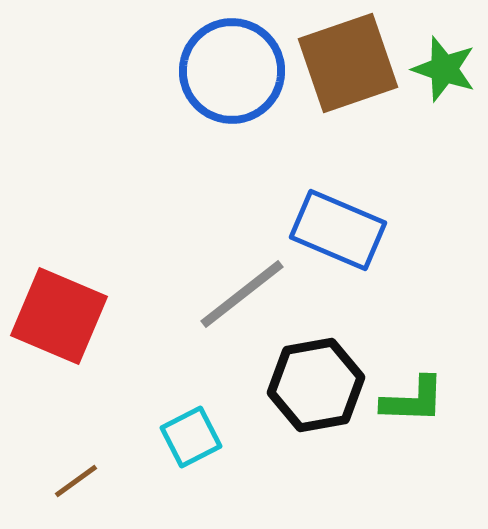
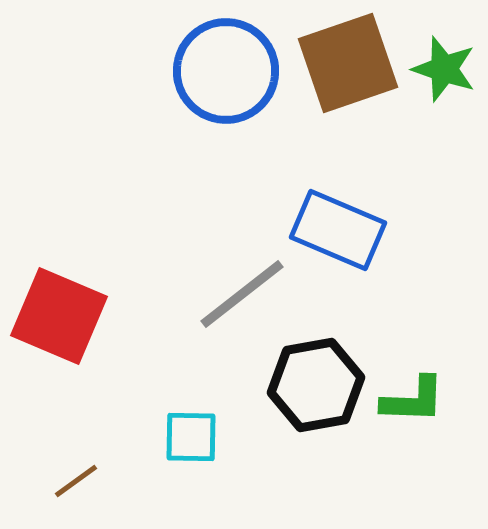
blue circle: moved 6 px left
cyan square: rotated 28 degrees clockwise
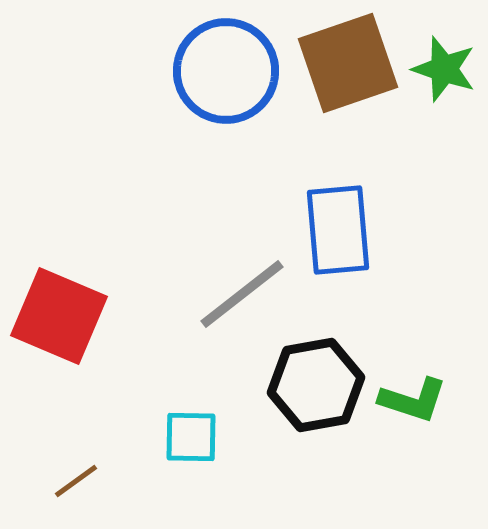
blue rectangle: rotated 62 degrees clockwise
green L-shape: rotated 16 degrees clockwise
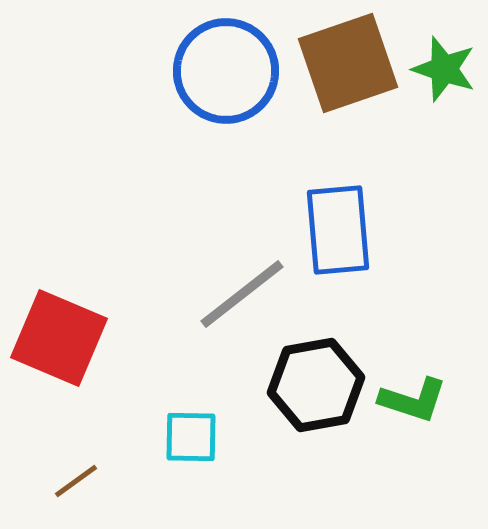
red square: moved 22 px down
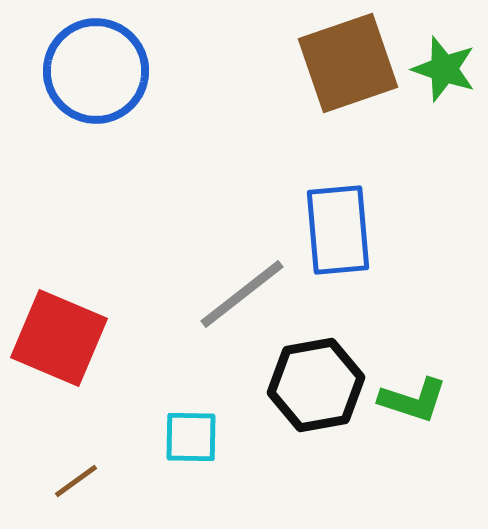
blue circle: moved 130 px left
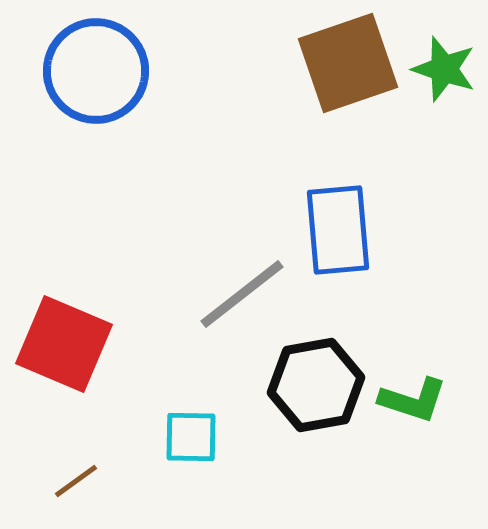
red square: moved 5 px right, 6 px down
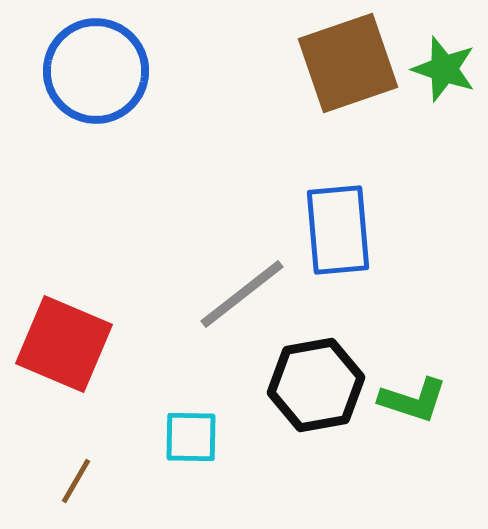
brown line: rotated 24 degrees counterclockwise
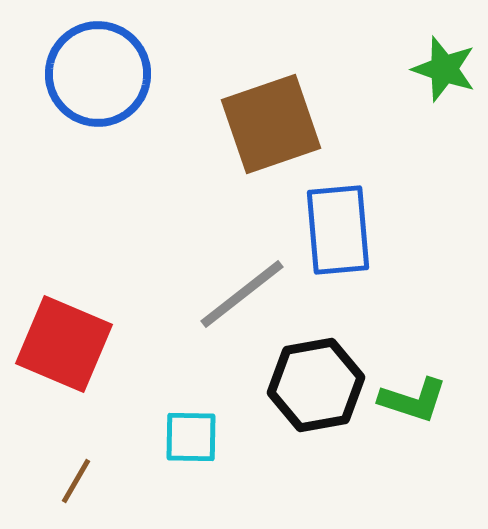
brown square: moved 77 px left, 61 px down
blue circle: moved 2 px right, 3 px down
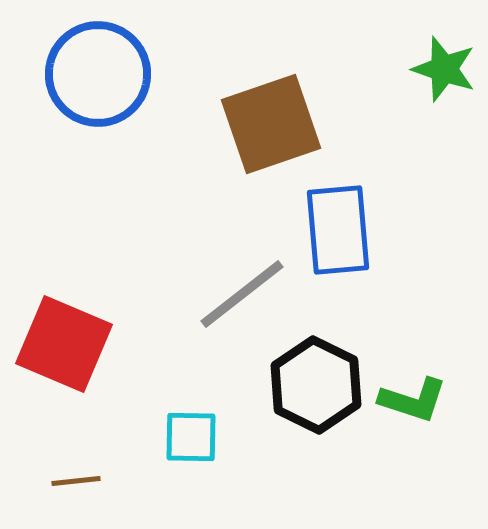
black hexagon: rotated 24 degrees counterclockwise
brown line: rotated 54 degrees clockwise
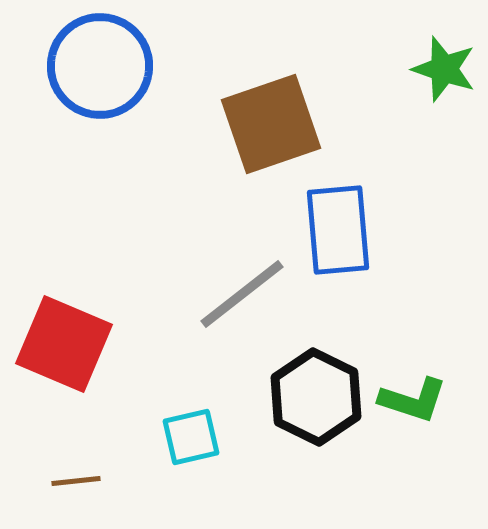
blue circle: moved 2 px right, 8 px up
black hexagon: moved 12 px down
cyan square: rotated 14 degrees counterclockwise
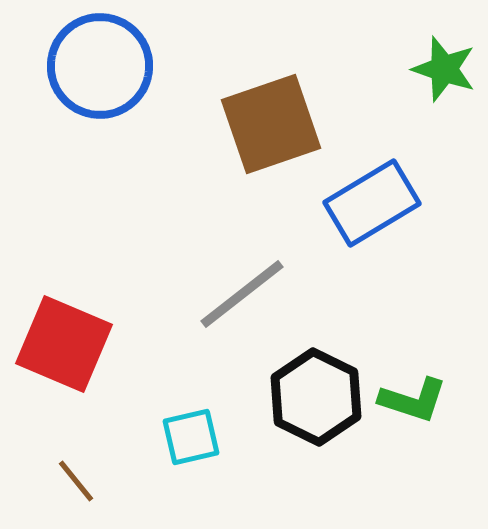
blue rectangle: moved 34 px right, 27 px up; rotated 64 degrees clockwise
brown line: rotated 57 degrees clockwise
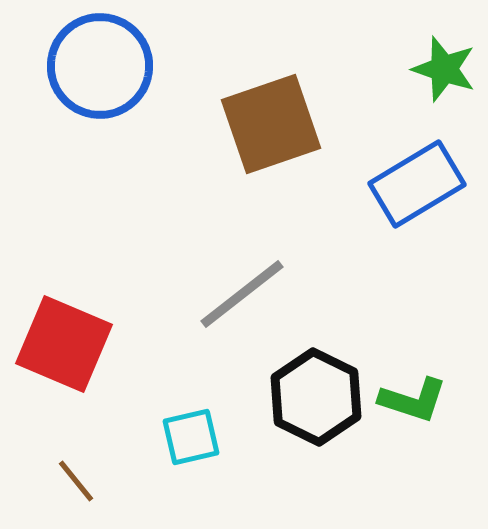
blue rectangle: moved 45 px right, 19 px up
